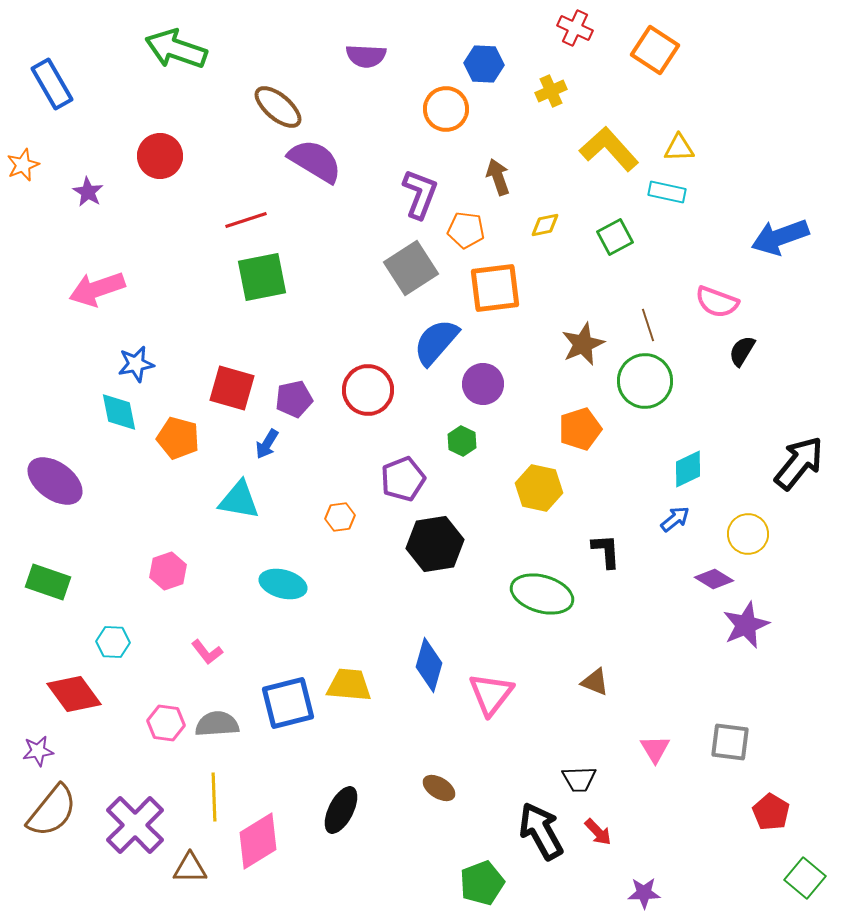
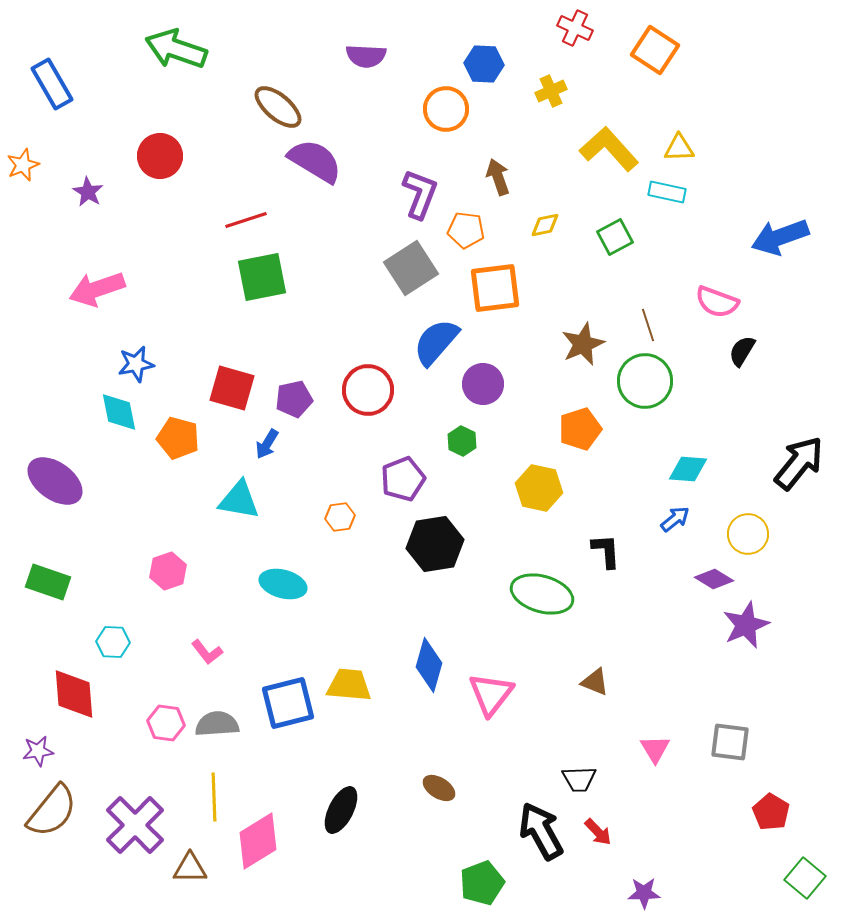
cyan diamond at (688, 469): rotated 30 degrees clockwise
red diamond at (74, 694): rotated 32 degrees clockwise
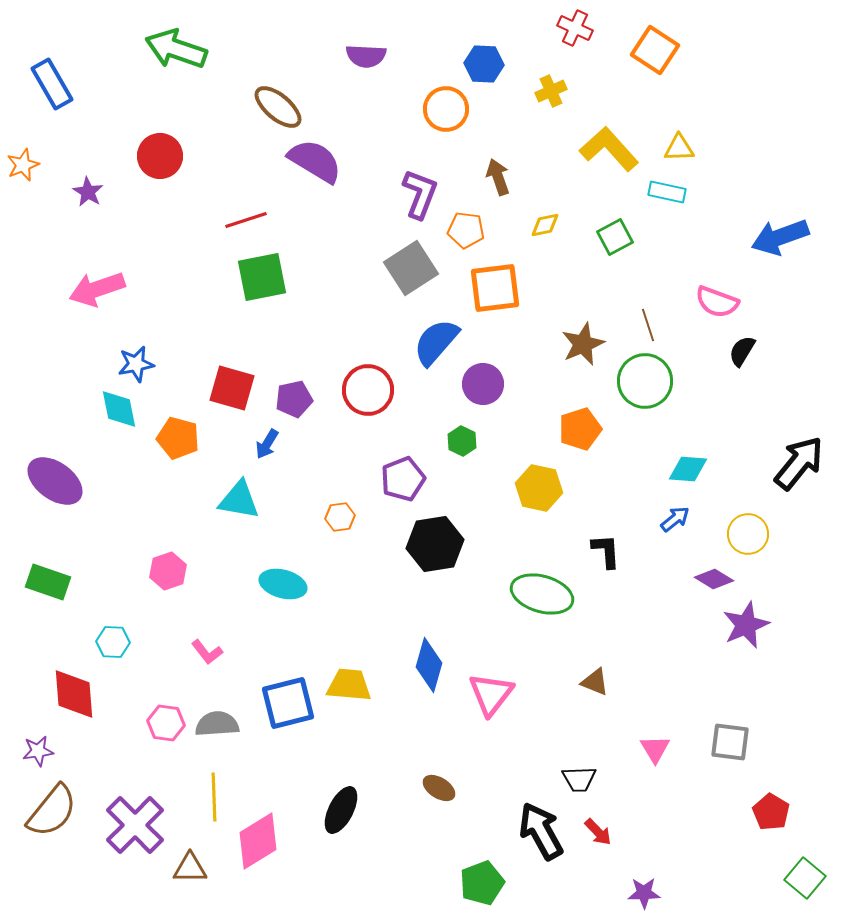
cyan diamond at (119, 412): moved 3 px up
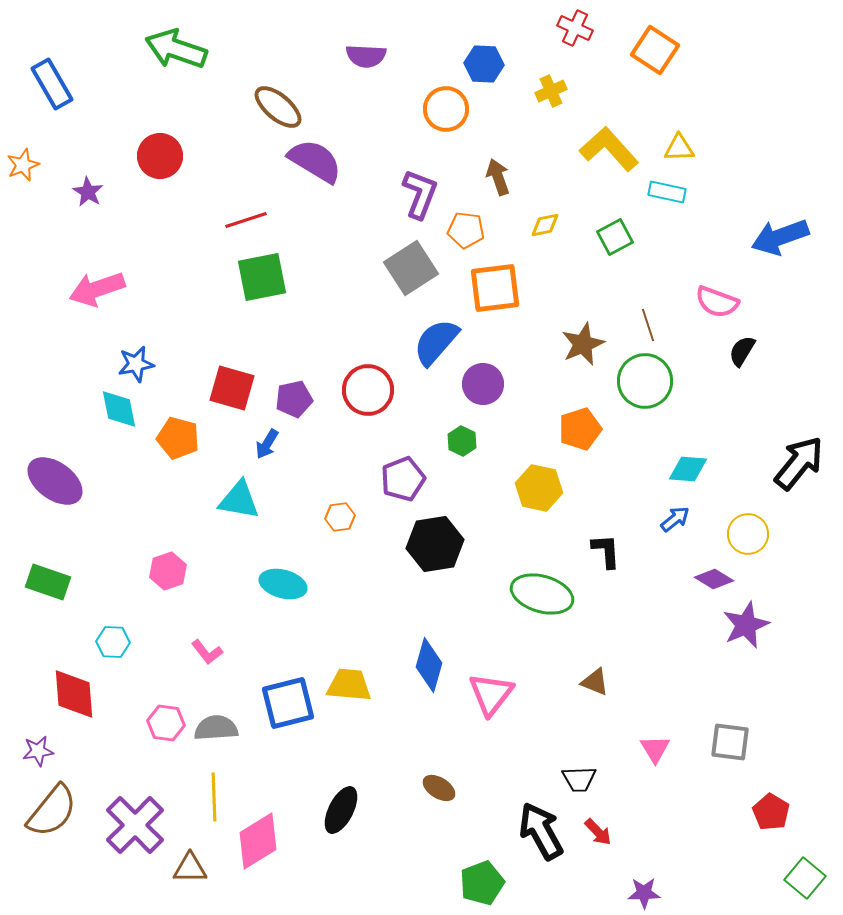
gray semicircle at (217, 724): moved 1 px left, 4 px down
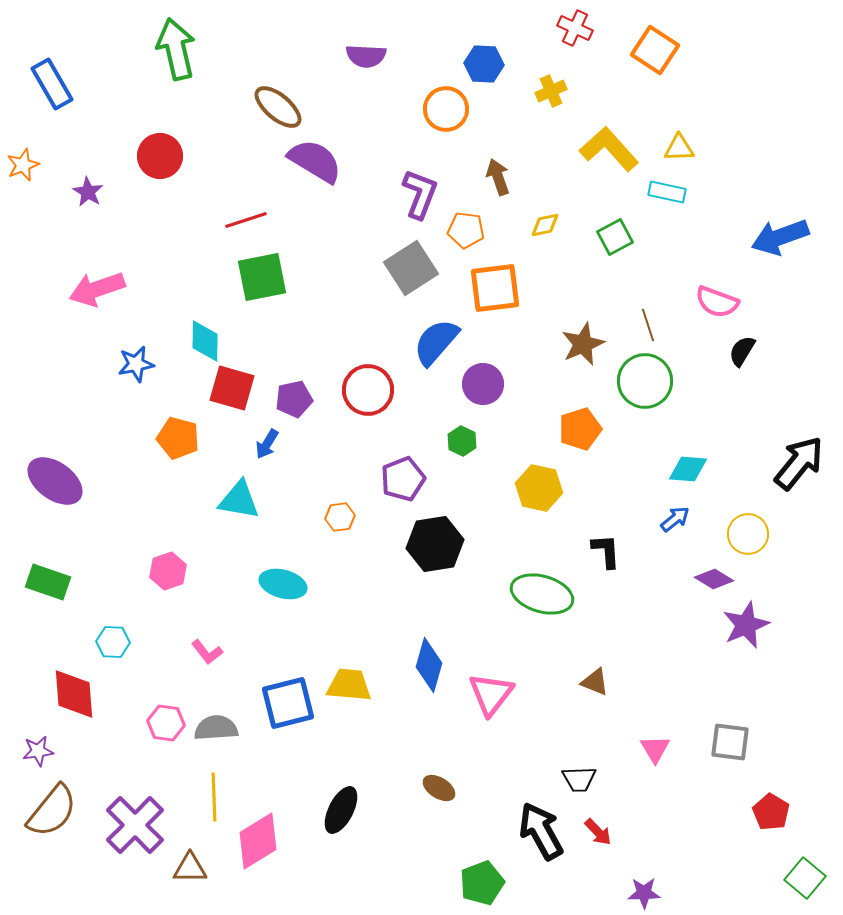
green arrow at (176, 49): rotated 58 degrees clockwise
cyan diamond at (119, 409): moved 86 px right, 68 px up; rotated 12 degrees clockwise
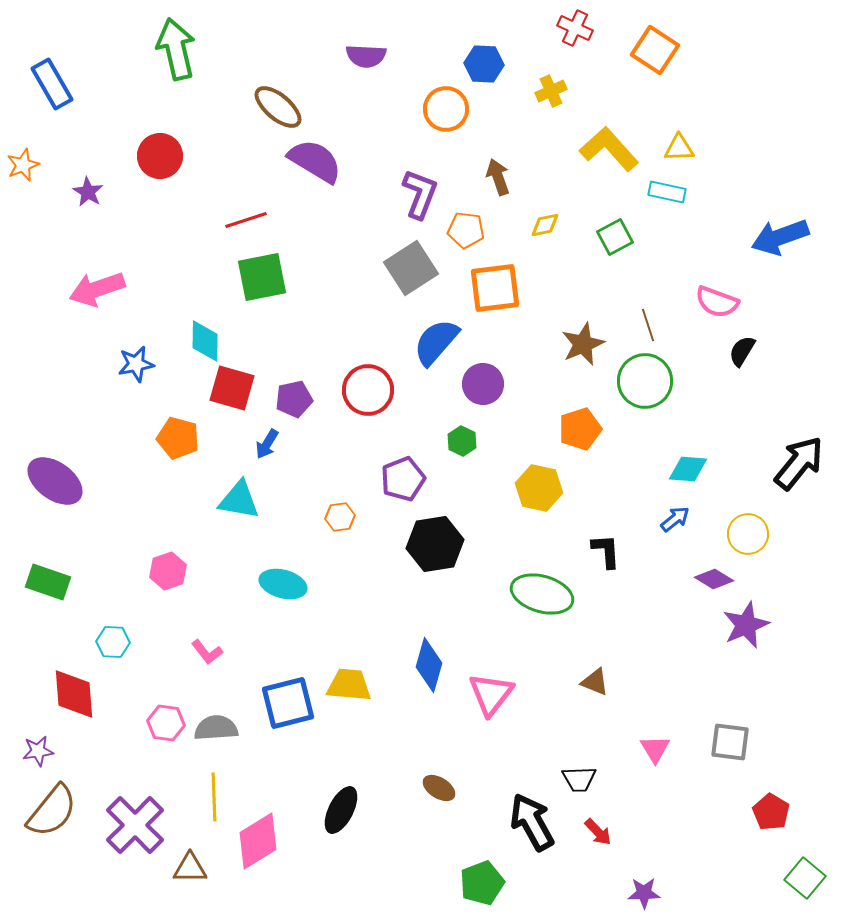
black arrow at (541, 831): moved 9 px left, 9 px up
